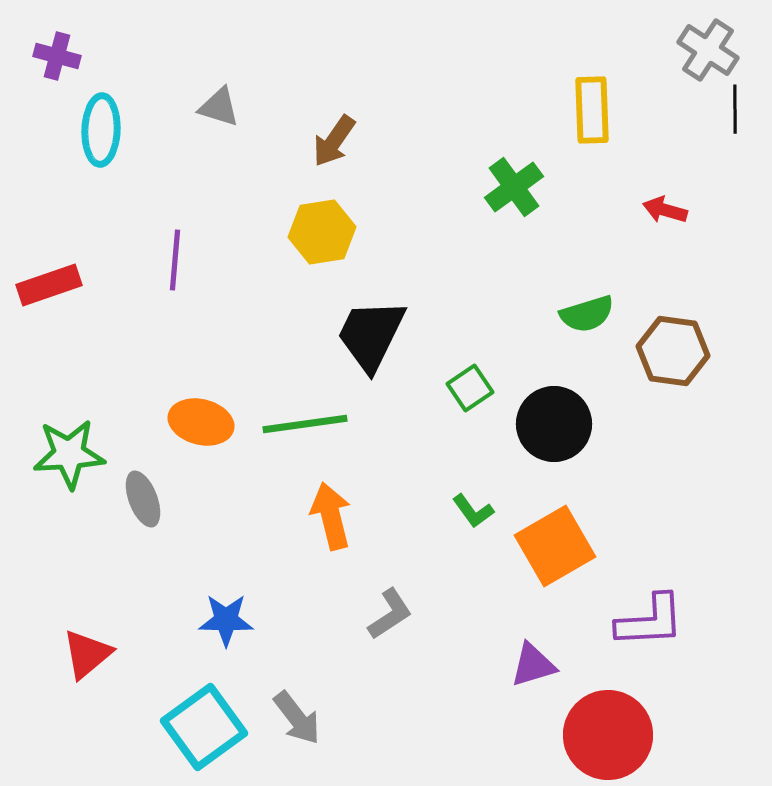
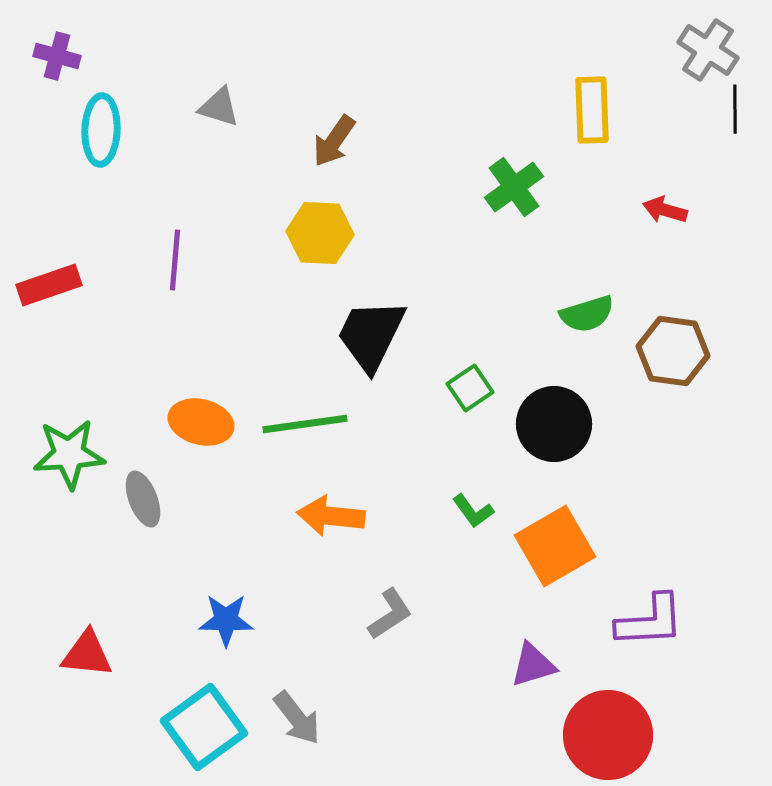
yellow hexagon: moved 2 px left, 1 px down; rotated 12 degrees clockwise
orange arrow: rotated 70 degrees counterclockwise
red triangle: rotated 46 degrees clockwise
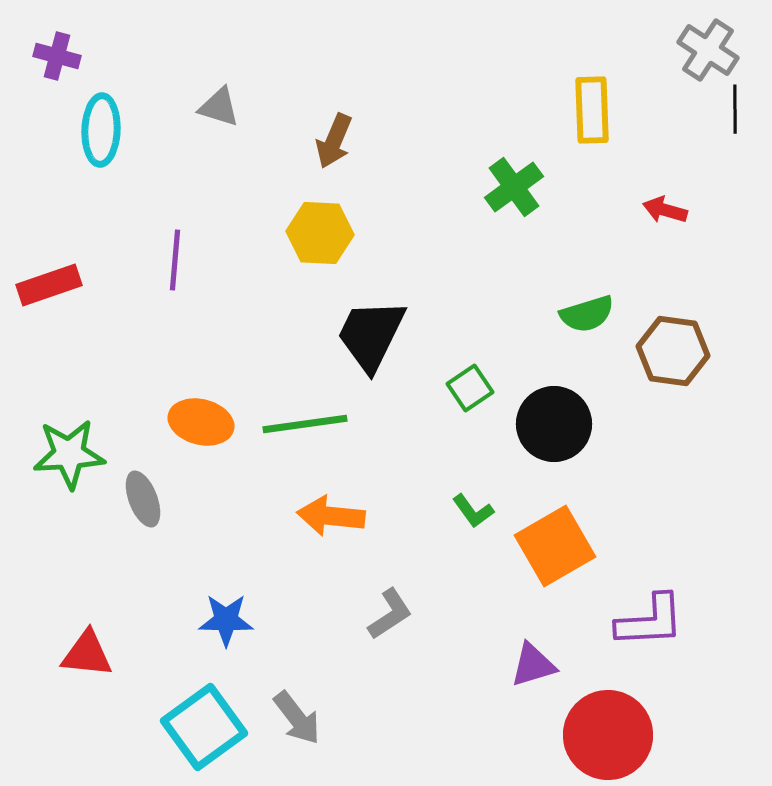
brown arrow: rotated 12 degrees counterclockwise
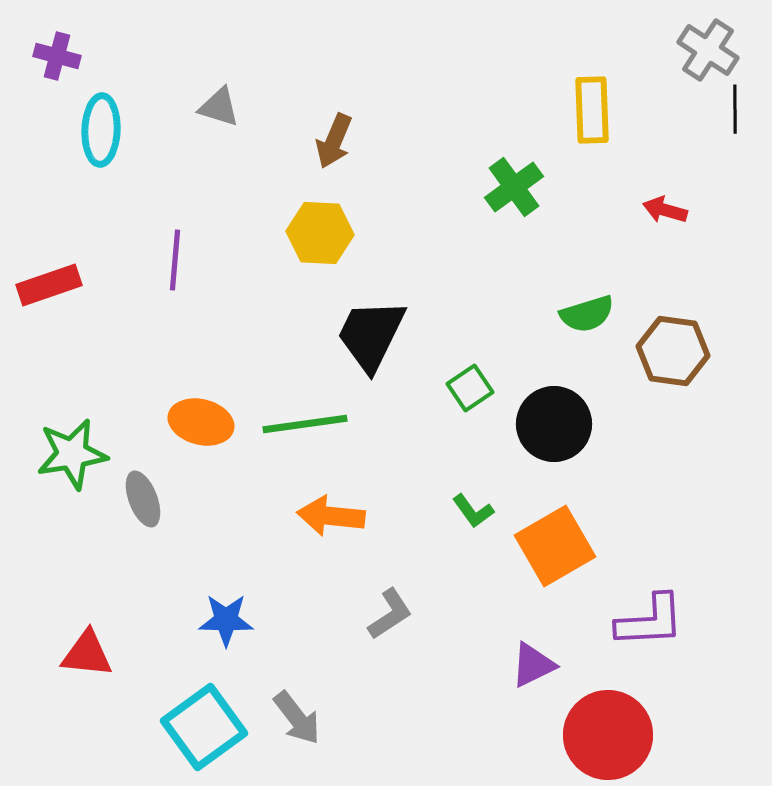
green star: moved 3 px right; rotated 6 degrees counterclockwise
purple triangle: rotated 9 degrees counterclockwise
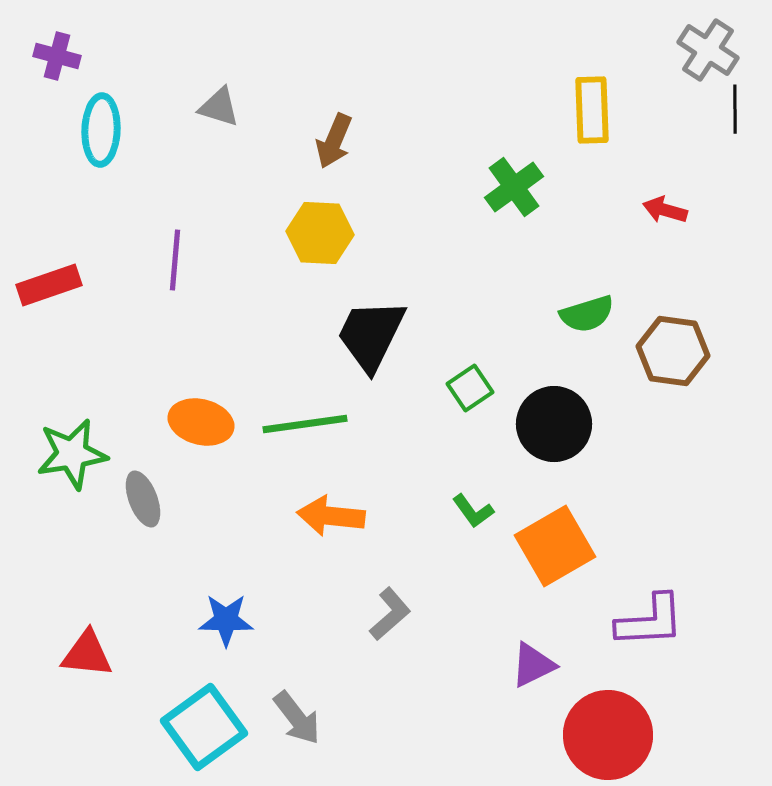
gray L-shape: rotated 8 degrees counterclockwise
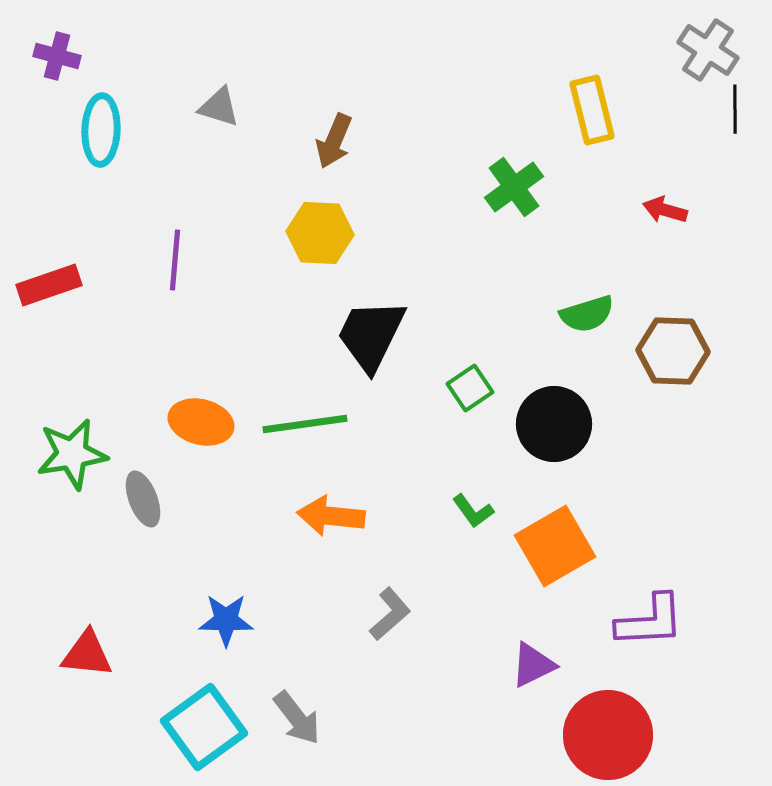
yellow rectangle: rotated 12 degrees counterclockwise
brown hexagon: rotated 6 degrees counterclockwise
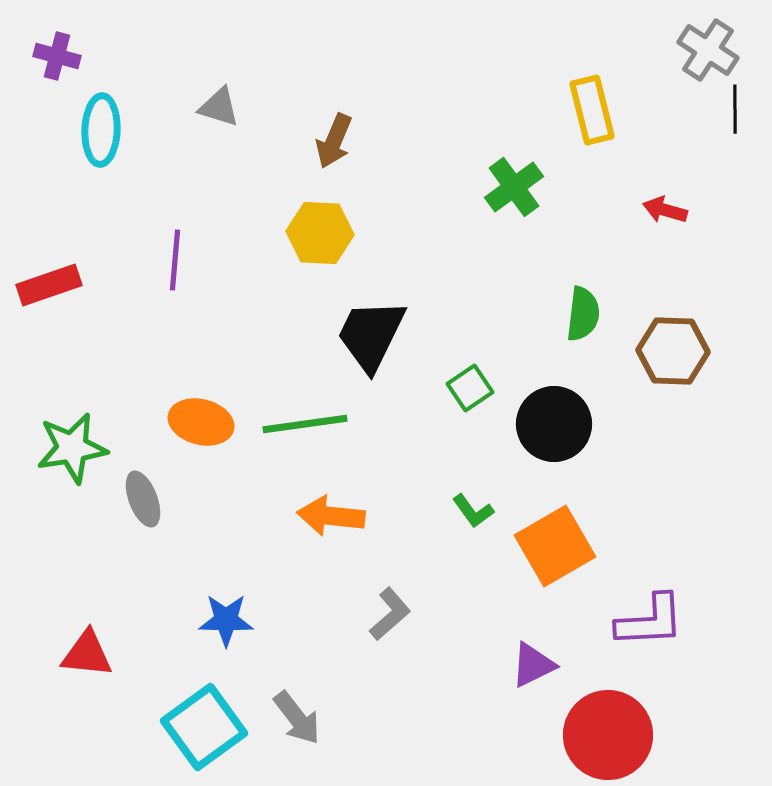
green semicircle: moved 4 px left; rotated 66 degrees counterclockwise
green star: moved 6 px up
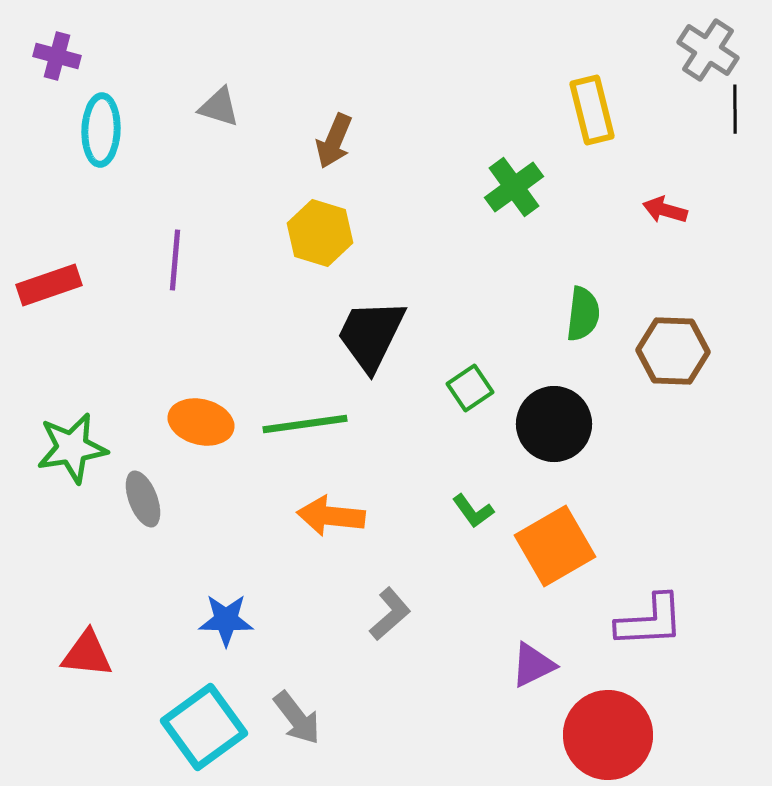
yellow hexagon: rotated 14 degrees clockwise
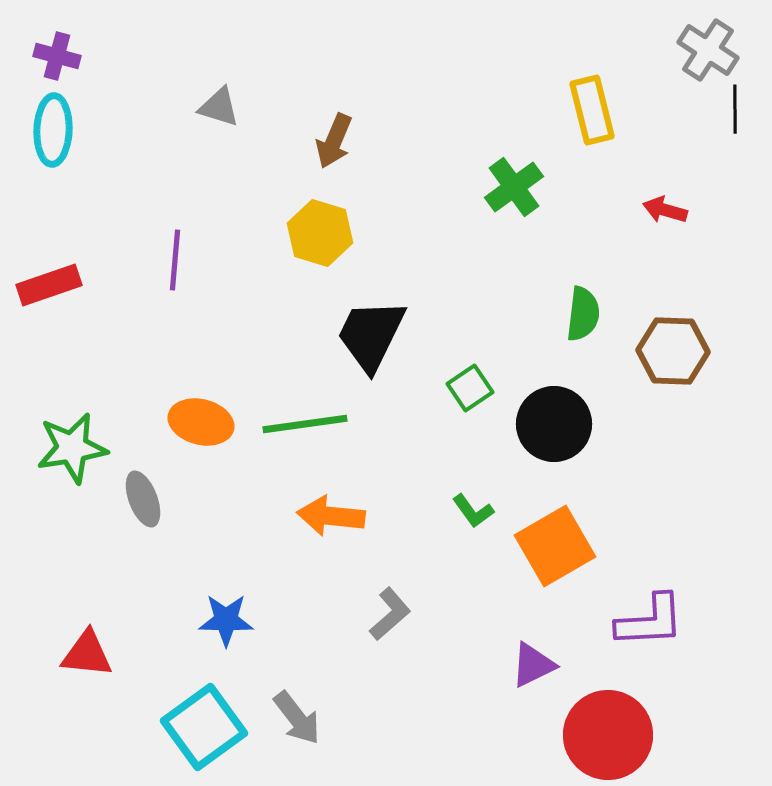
cyan ellipse: moved 48 px left
